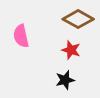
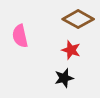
pink semicircle: moved 1 px left
black star: moved 1 px left, 2 px up
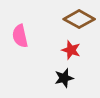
brown diamond: moved 1 px right
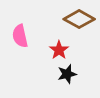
red star: moved 12 px left; rotated 18 degrees clockwise
black star: moved 3 px right, 4 px up
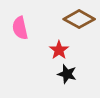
pink semicircle: moved 8 px up
black star: rotated 30 degrees clockwise
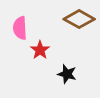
pink semicircle: rotated 10 degrees clockwise
red star: moved 19 px left
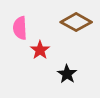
brown diamond: moved 3 px left, 3 px down
black star: rotated 18 degrees clockwise
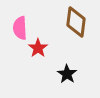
brown diamond: rotated 68 degrees clockwise
red star: moved 2 px left, 2 px up
